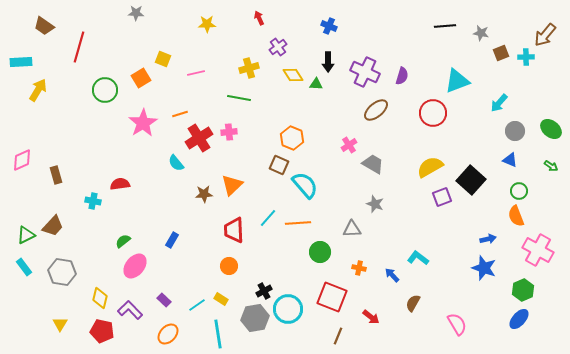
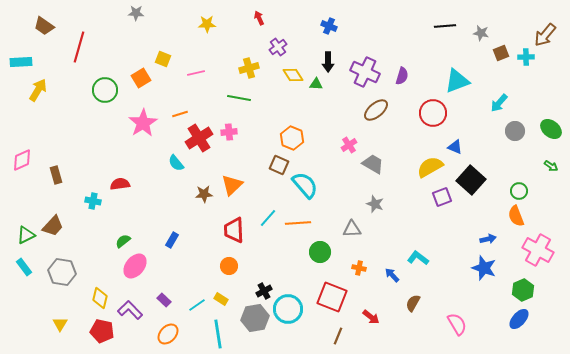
blue triangle at (510, 160): moved 55 px left, 13 px up
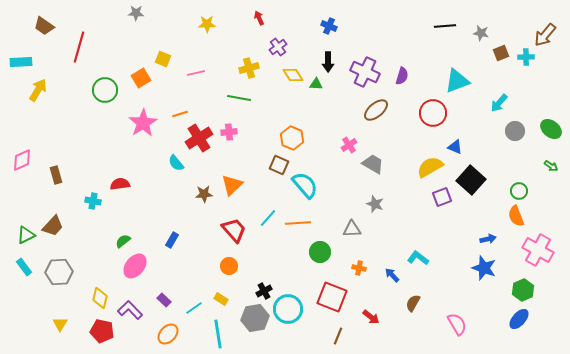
red trapezoid at (234, 230): rotated 140 degrees clockwise
gray hexagon at (62, 272): moved 3 px left; rotated 12 degrees counterclockwise
cyan line at (197, 305): moved 3 px left, 3 px down
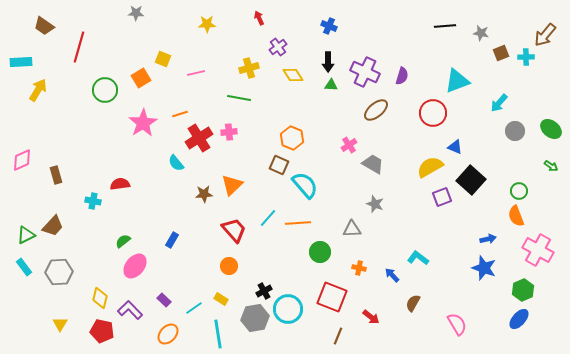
green triangle at (316, 84): moved 15 px right, 1 px down
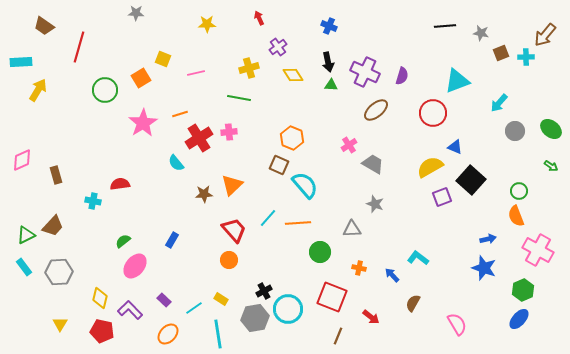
black arrow at (328, 62): rotated 12 degrees counterclockwise
orange circle at (229, 266): moved 6 px up
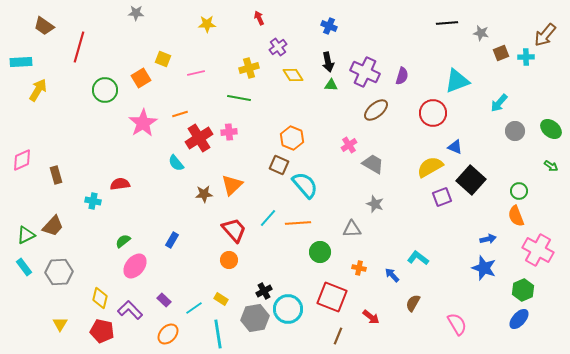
black line at (445, 26): moved 2 px right, 3 px up
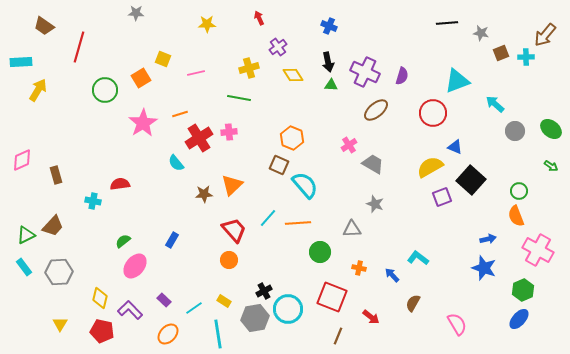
cyan arrow at (499, 103): moved 4 px left, 1 px down; rotated 90 degrees clockwise
yellow rectangle at (221, 299): moved 3 px right, 2 px down
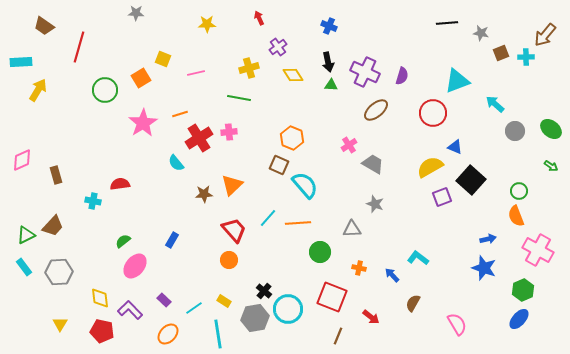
black cross at (264, 291): rotated 21 degrees counterclockwise
yellow diamond at (100, 298): rotated 20 degrees counterclockwise
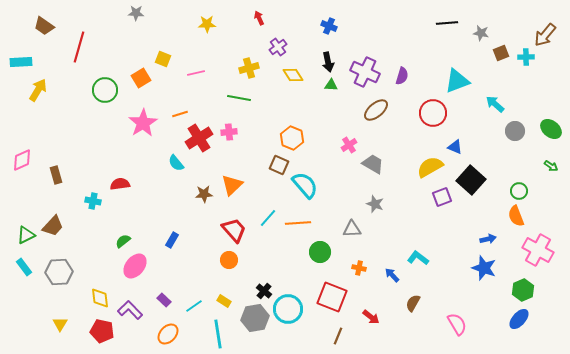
cyan line at (194, 308): moved 2 px up
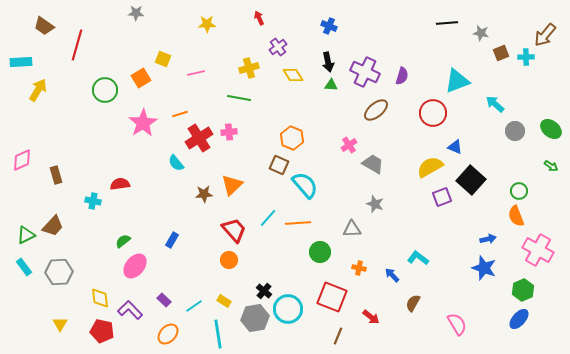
red line at (79, 47): moved 2 px left, 2 px up
